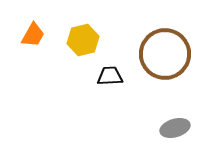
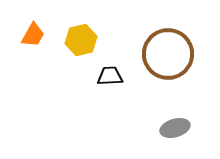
yellow hexagon: moved 2 px left
brown circle: moved 3 px right
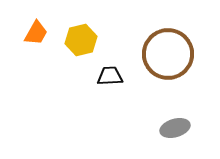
orange trapezoid: moved 3 px right, 2 px up
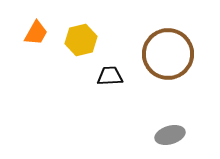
gray ellipse: moved 5 px left, 7 px down
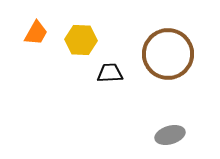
yellow hexagon: rotated 16 degrees clockwise
black trapezoid: moved 3 px up
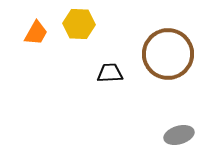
yellow hexagon: moved 2 px left, 16 px up
gray ellipse: moved 9 px right
